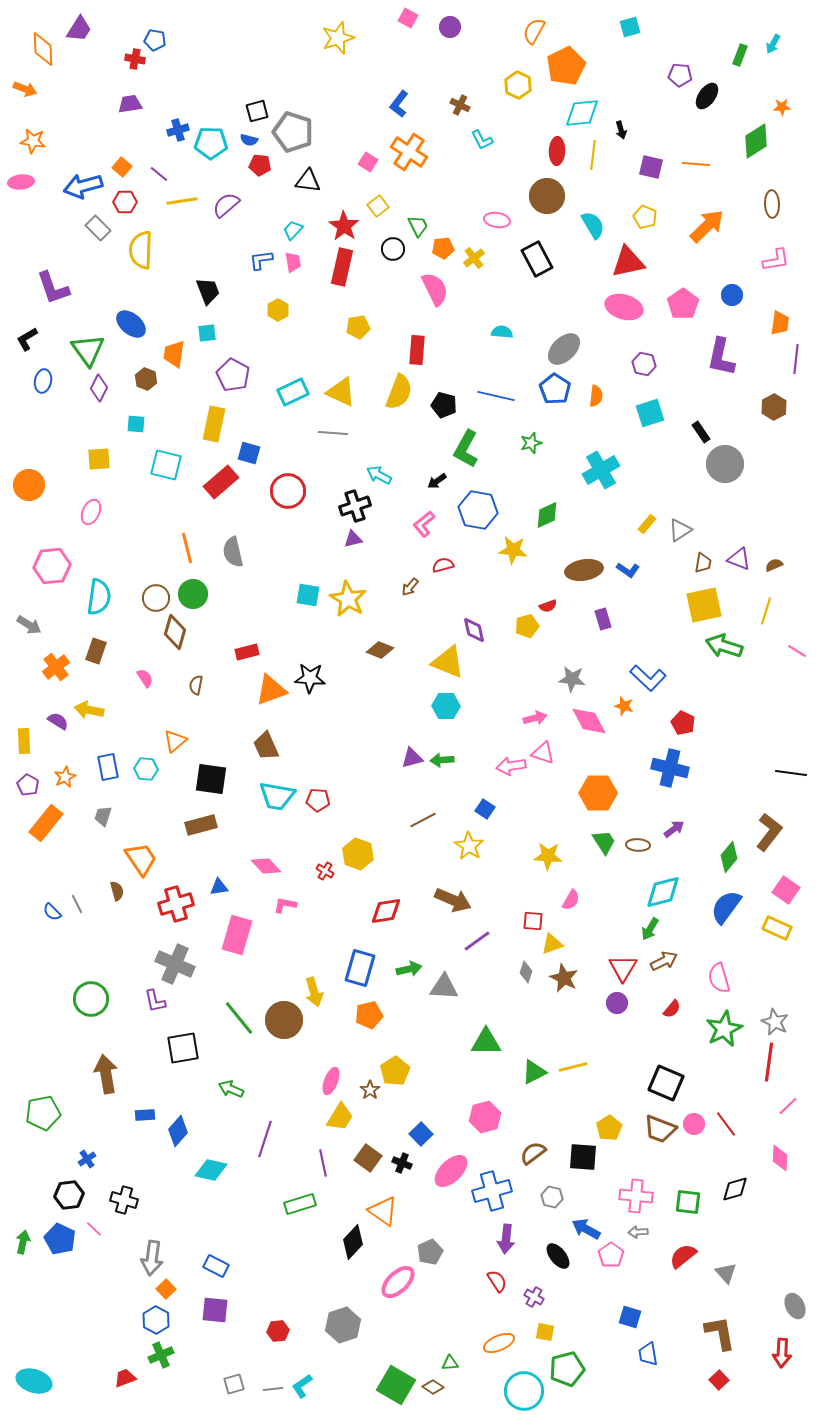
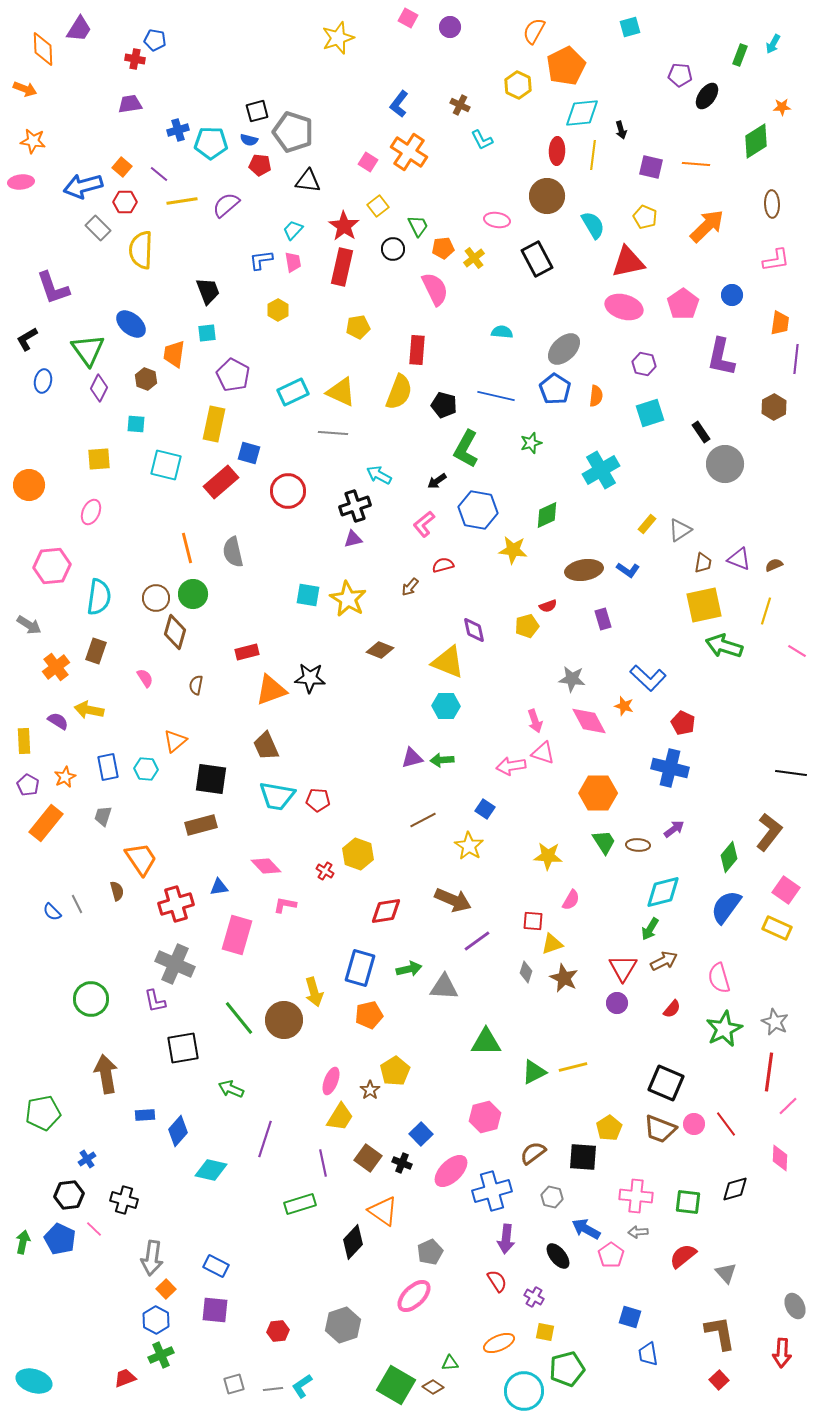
pink arrow at (535, 718): moved 3 px down; rotated 85 degrees clockwise
red line at (769, 1062): moved 10 px down
pink ellipse at (398, 1282): moved 16 px right, 14 px down
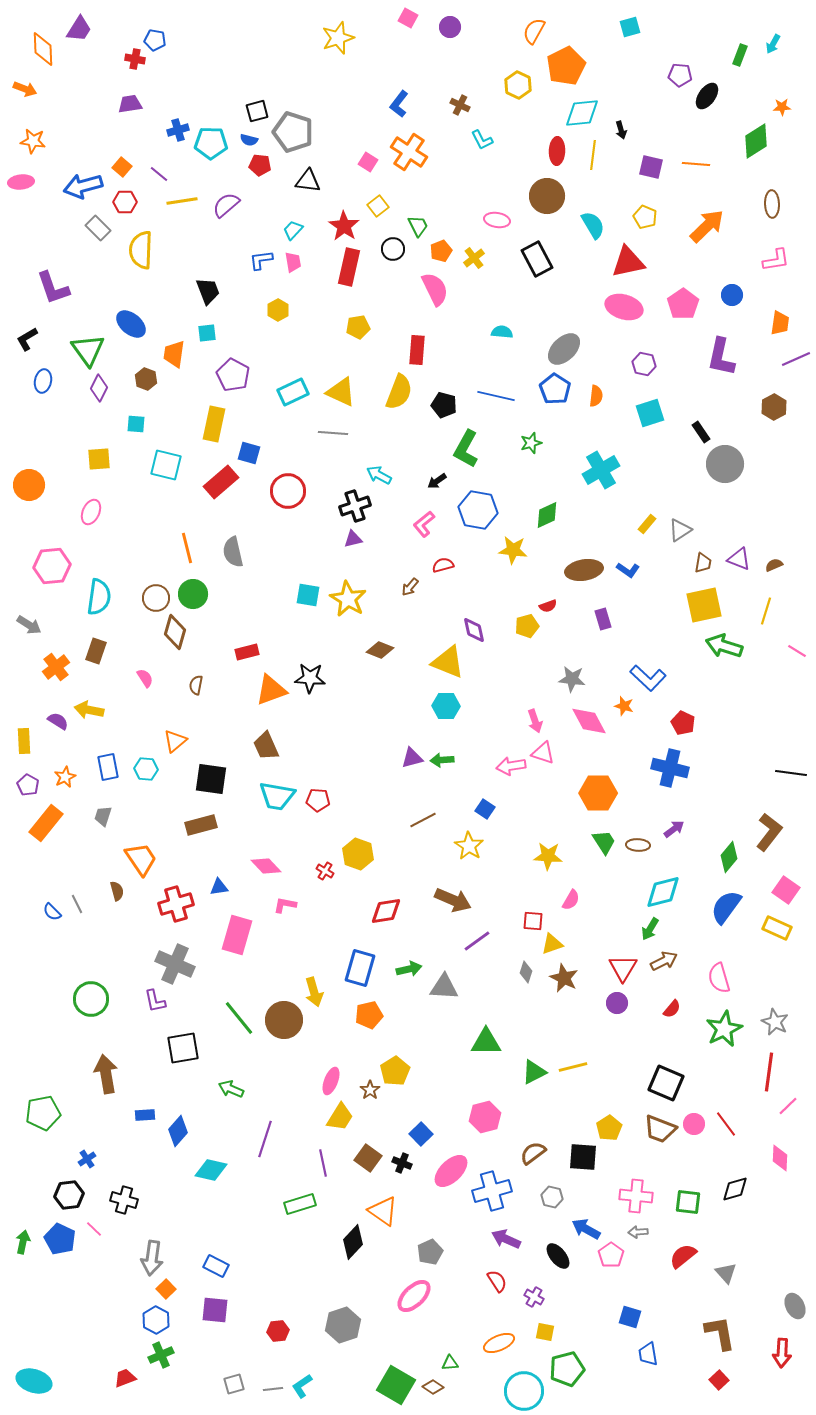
orange pentagon at (443, 248): moved 2 px left, 3 px down; rotated 15 degrees counterclockwise
red rectangle at (342, 267): moved 7 px right
purple line at (796, 359): rotated 60 degrees clockwise
purple arrow at (506, 1239): rotated 108 degrees clockwise
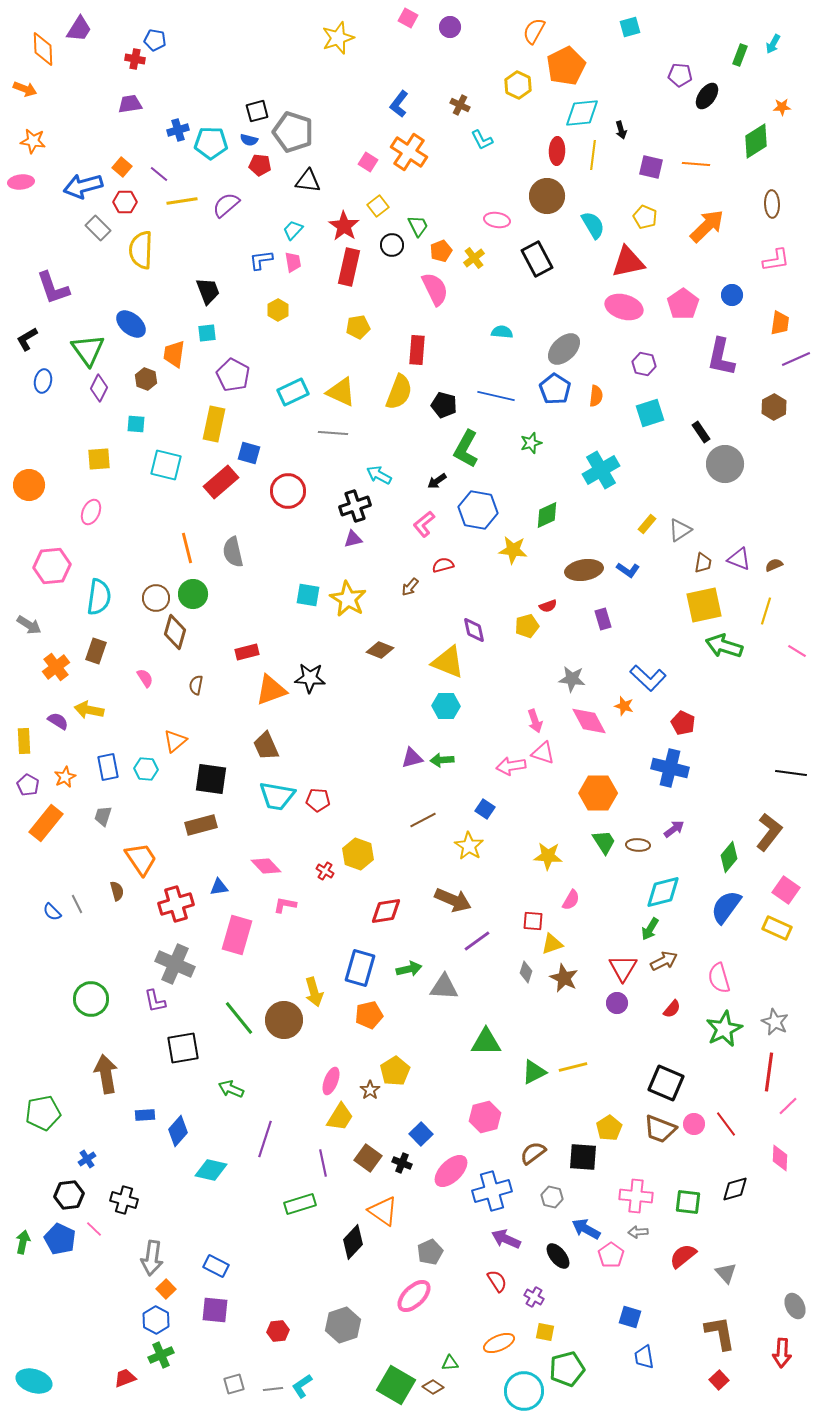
black circle at (393, 249): moved 1 px left, 4 px up
blue trapezoid at (648, 1354): moved 4 px left, 3 px down
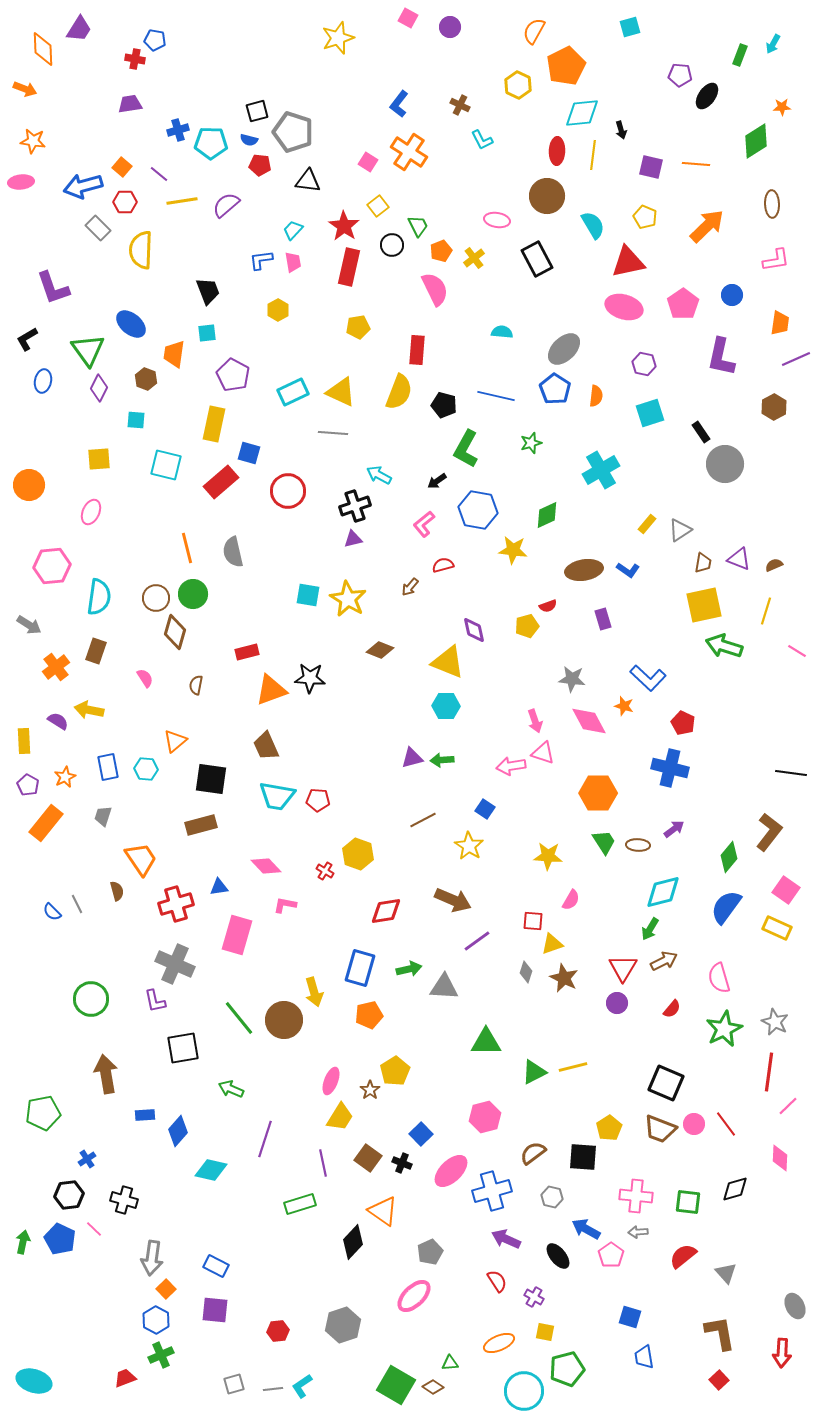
cyan square at (136, 424): moved 4 px up
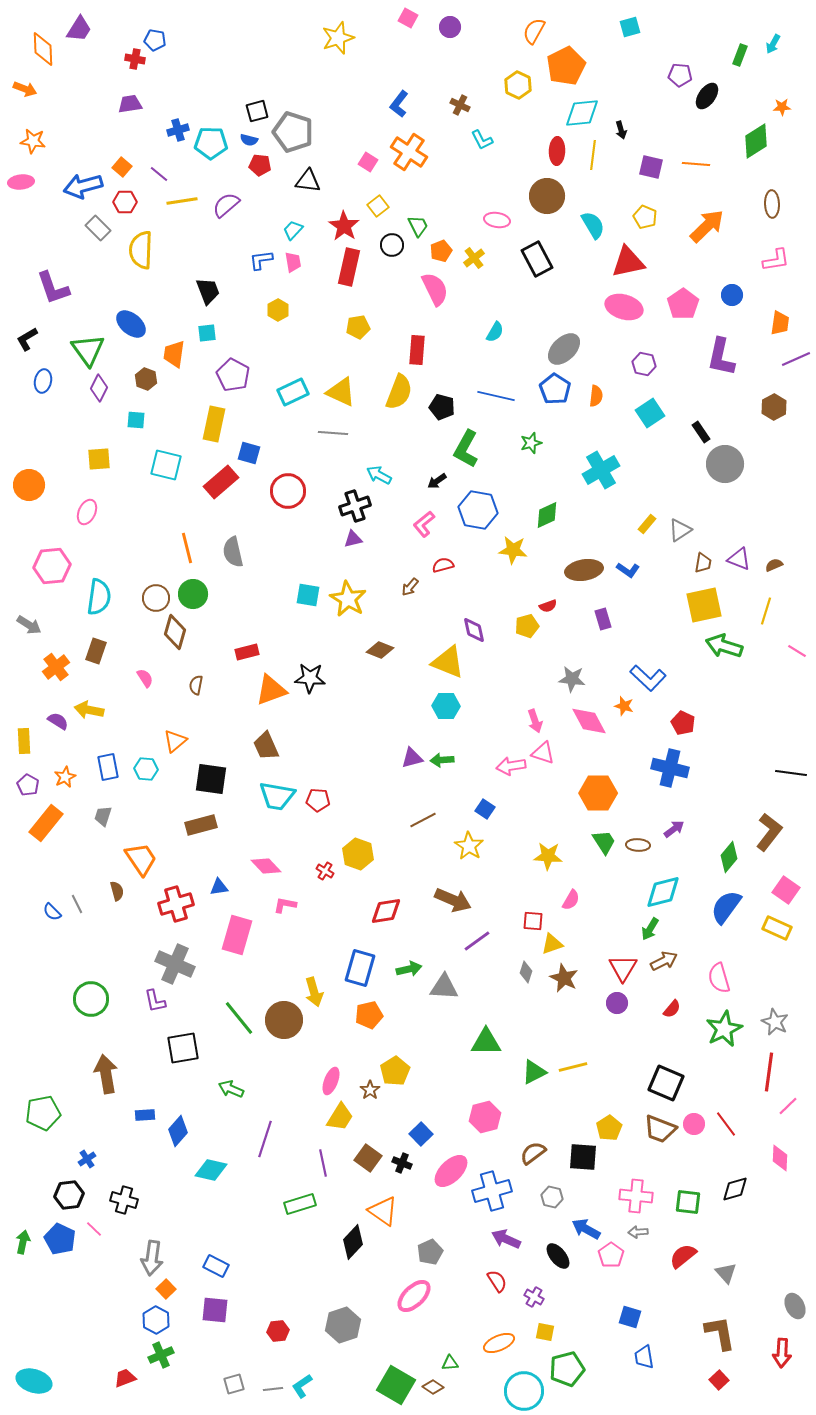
cyan semicircle at (502, 332): moved 7 px left; rotated 115 degrees clockwise
black pentagon at (444, 405): moved 2 px left, 2 px down
cyan square at (650, 413): rotated 16 degrees counterclockwise
pink ellipse at (91, 512): moved 4 px left
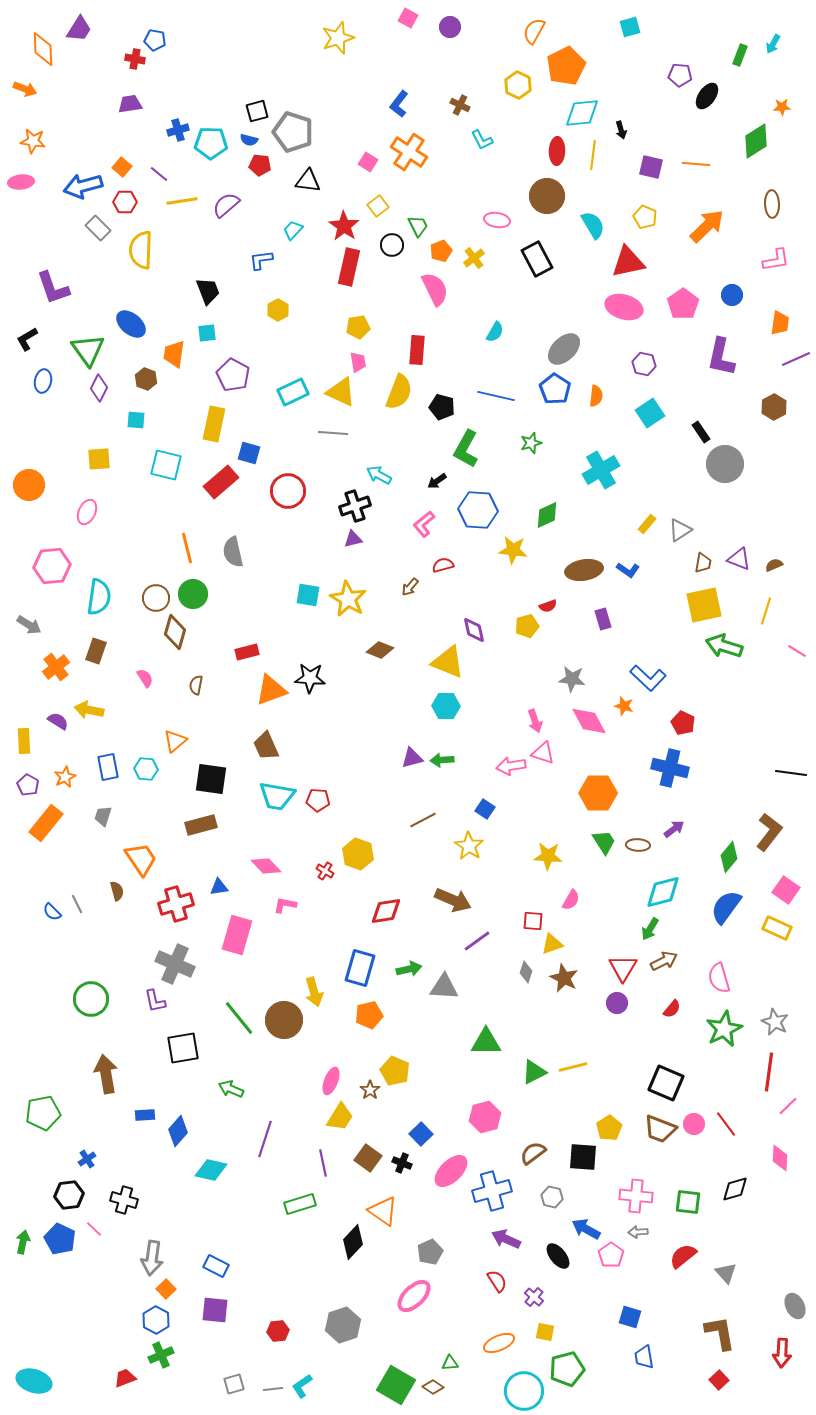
pink trapezoid at (293, 262): moved 65 px right, 100 px down
blue hexagon at (478, 510): rotated 6 degrees counterclockwise
yellow pentagon at (395, 1071): rotated 16 degrees counterclockwise
purple cross at (534, 1297): rotated 12 degrees clockwise
